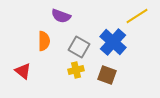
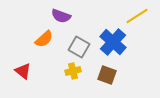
orange semicircle: moved 2 px up; rotated 48 degrees clockwise
yellow cross: moved 3 px left, 1 px down
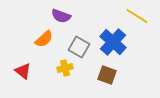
yellow line: rotated 65 degrees clockwise
yellow cross: moved 8 px left, 3 px up
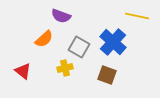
yellow line: rotated 20 degrees counterclockwise
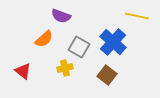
brown square: rotated 18 degrees clockwise
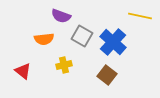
yellow line: moved 3 px right
orange semicircle: rotated 36 degrees clockwise
gray square: moved 3 px right, 11 px up
yellow cross: moved 1 px left, 3 px up
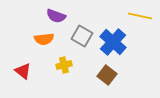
purple semicircle: moved 5 px left
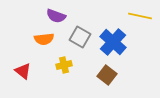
gray square: moved 2 px left, 1 px down
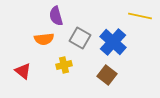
purple semicircle: rotated 54 degrees clockwise
gray square: moved 1 px down
